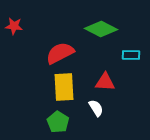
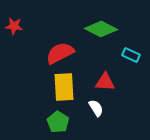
cyan rectangle: rotated 24 degrees clockwise
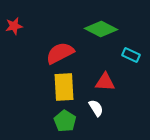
red star: rotated 18 degrees counterclockwise
green pentagon: moved 7 px right, 1 px up
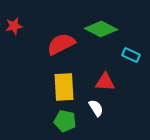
red semicircle: moved 1 px right, 9 px up
green pentagon: rotated 20 degrees counterclockwise
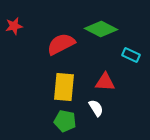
yellow rectangle: rotated 8 degrees clockwise
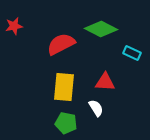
cyan rectangle: moved 1 px right, 2 px up
green pentagon: moved 1 px right, 2 px down
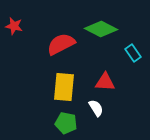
red star: rotated 24 degrees clockwise
cyan rectangle: moved 1 px right; rotated 30 degrees clockwise
